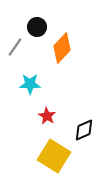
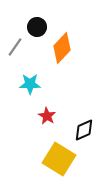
yellow square: moved 5 px right, 3 px down
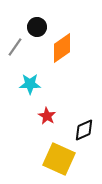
orange diamond: rotated 12 degrees clockwise
yellow square: rotated 8 degrees counterclockwise
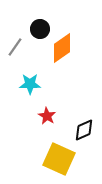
black circle: moved 3 px right, 2 px down
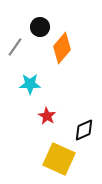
black circle: moved 2 px up
orange diamond: rotated 16 degrees counterclockwise
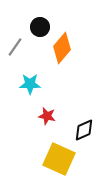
red star: rotated 18 degrees counterclockwise
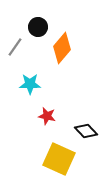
black circle: moved 2 px left
black diamond: moved 2 px right, 1 px down; rotated 70 degrees clockwise
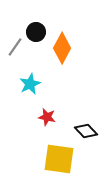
black circle: moved 2 px left, 5 px down
orange diamond: rotated 12 degrees counterclockwise
cyan star: rotated 25 degrees counterclockwise
red star: moved 1 px down
yellow square: rotated 16 degrees counterclockwise
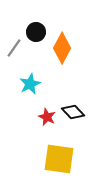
gray line: moved 1 px left, 1 px down
red star: rotated 12 degrees clockwise
black diamond: moved 13 px left, 19 px up
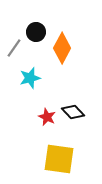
cyan star: moved 6 px up; rotated 10 degrees clockwise
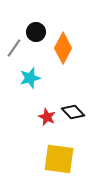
orange diamond: moved 1 px right
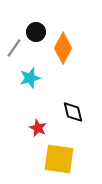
black diamond: rotated 30 degrees clockwise
red star: moved 9 px left, 11 px down
